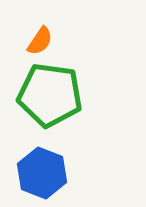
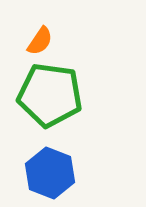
blue hexagon: moved 8 px right
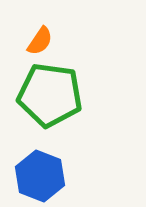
blue hexagon: moved 10 px left, 3 px down
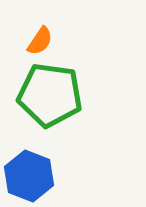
blue hexagon: moved 11 px left
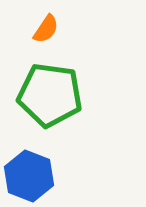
orange semicircle: moved 6 px right, 12 px up
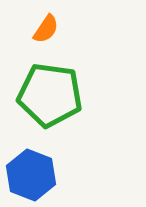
blue hexagon: moved 2 px right, 1 px up
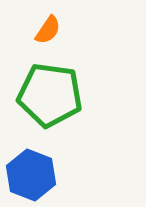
orange semicircle: moved 2 px right, 1 px down
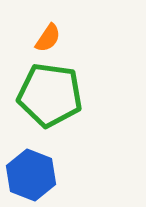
orange semicircle: moved 8 px down
